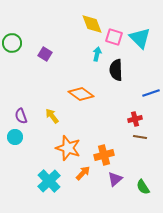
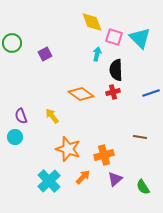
yellow diamond: moved 2 px up
purple square: rotated 32 degrees clockwise
red cross: moved 22 px left, 27 px up
orange star: moved 1 px down
orange arrow: moved 4 px down
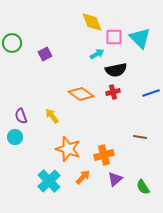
pink square: rotated 18 degrees counterclockwise
cyan arrow: rotated 48 degrees clockwise
black semicircle: rotated 100 degrees counterclockwise
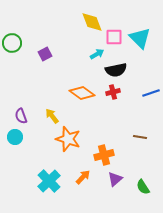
orange diamond: moved 1 px right, 1 px up
orange star: moved 10 px up
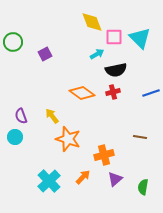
green circle: moved 1 px right, 1 px up
green semicircle: rotated 42 degrees clockwise
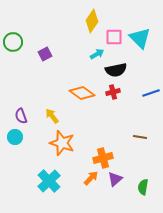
yellow diamond: moved 1 px up; rotated 55 degrees clockwise
orange star: moved 6 px left, 4 px down
orange cross: moved 1 px left, 3 px down
orange arrow: moved 8 px right, 1 px down
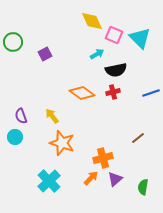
yellow diamond: rotated 60 degrees counterclockwise
pink square: moved 2 px up; rotated 24 degrees clockwise
brown line: moved 2 px left, 1 px down; rotated 48 degrees counterclockwise
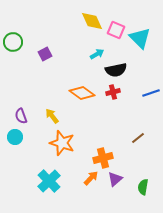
pink square: moved 2 px right, 5 px up
